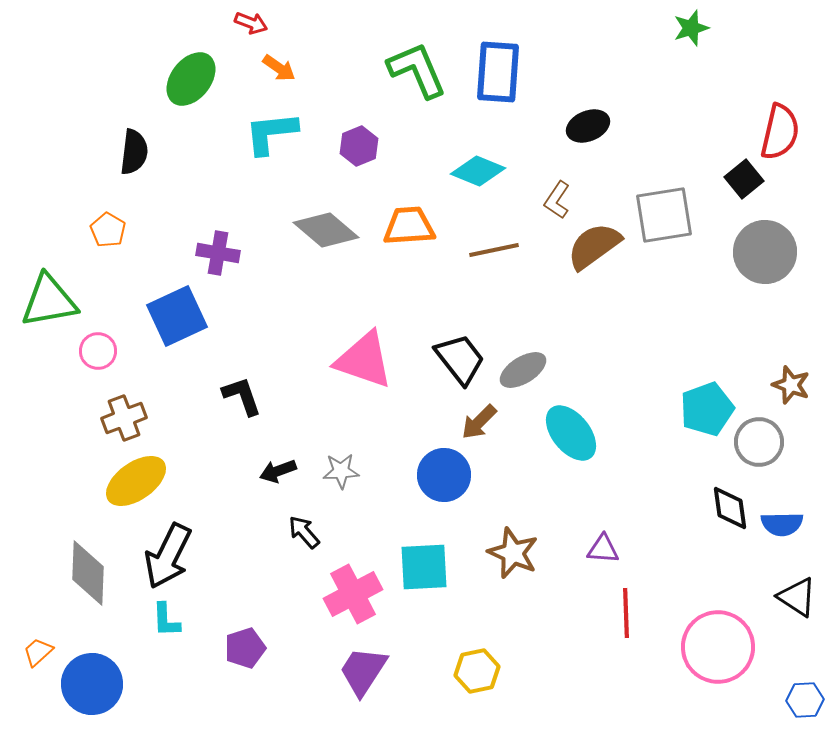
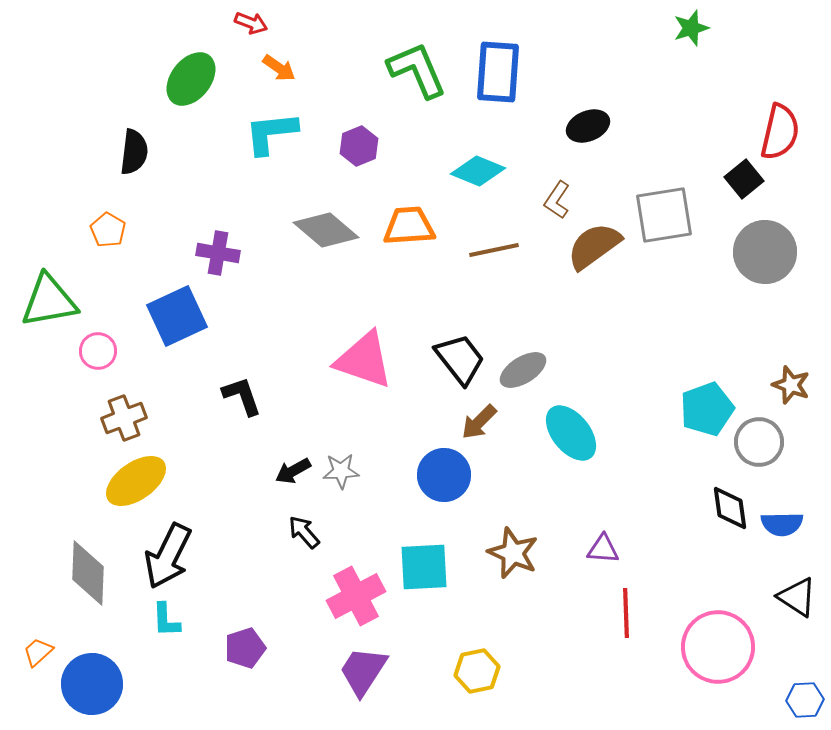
black arrow at (278, 471): moved 15 px right; rotated 9 degrees counterclockwise
pink cross at (353, 594): moved 3 px right, 2 px down
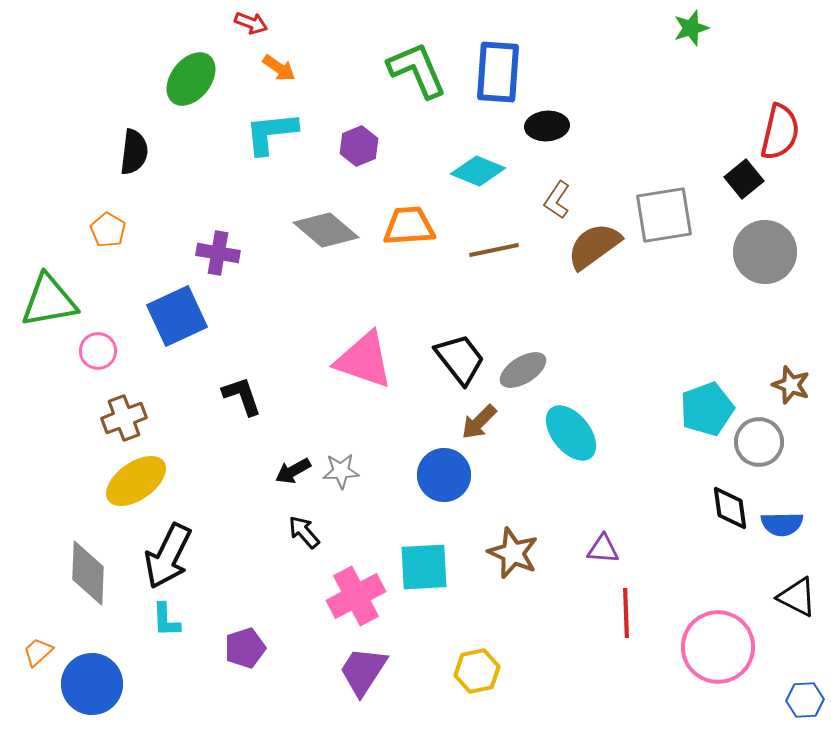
black ellipse at (588, 126): moved 41 px left; rotated 18 degrees clockwise
black triangle at (797, 597): rotated 6 degrees counterclockwise
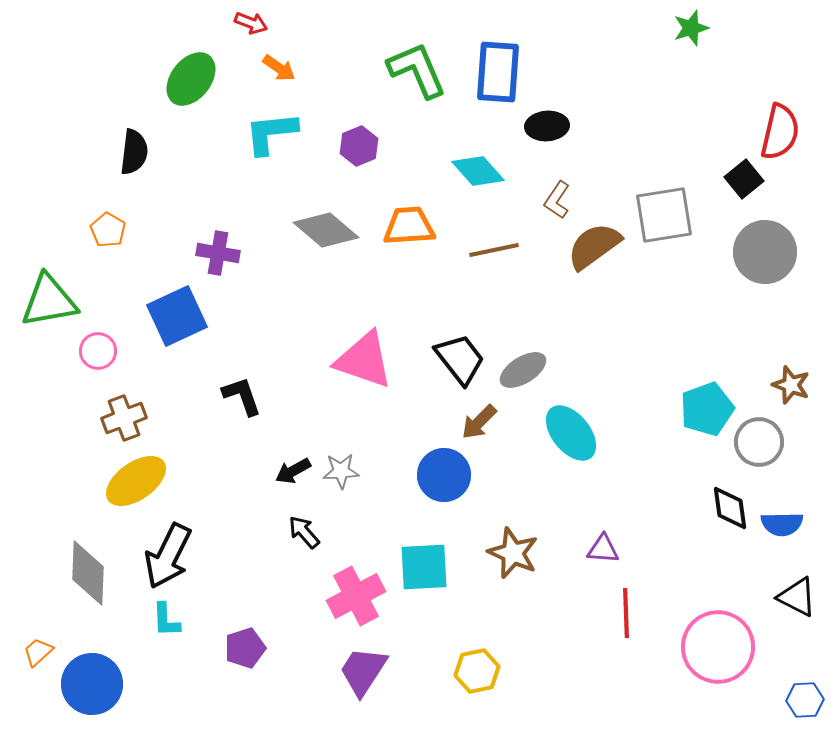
cyan diamond at (478, 171): rotated 26 degrees clockwise
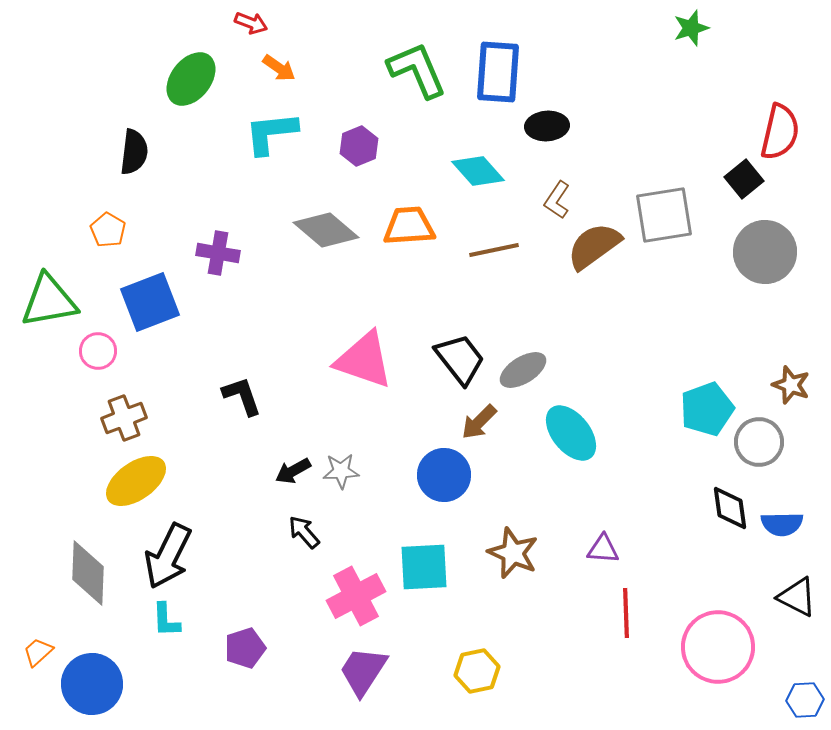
blue square at (177, 316): moved 27 px left, 14 px up; rotated 4 degrees clockwise
